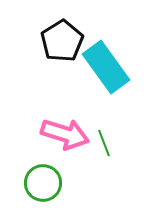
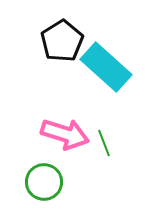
cyan rectangle: rotated 12 degrees counterclockwise
green circle: moved 1 px right, 1 px up
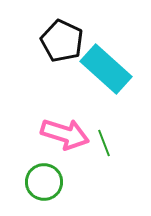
black pentagon: rotated 15 degrees counterclockwise
cyan rectangle: moved 2 px down
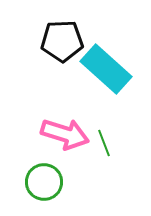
black pentagon: rotated 27 degrees counterclockwise
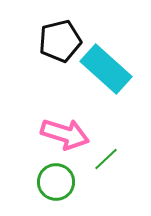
black pentagon: moved 2 px left; rotated 12 degrees counterclockwise
green line: moved 2 px right, 16 px down; rotated 68 degrees clockwise
green circle: moved 12 px right
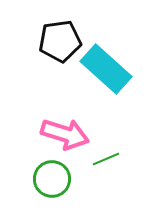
black pentagon: rotated 6 degrees clockwise
green line: rotated 20 degrees clockwise
green circle: moved 4 px left, 3 px up
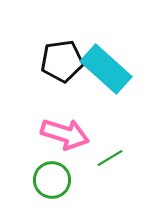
black pentagon: moved 2 px right, 20 px down
green line: moved 4 px right, 1 px up; rotated 8 degrees counterclockwise
green circle: moved 1 px down
